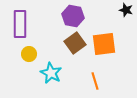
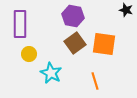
orange square: rotated 15 degrees clockwise
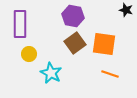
orange line: moved 15 px right, 7 px up; rotated 54 degrees counterclockwise
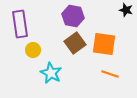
purple rectangle: rotated 8 degrees counterclockwise
yellow circle: moved 4 px right, 4 px up
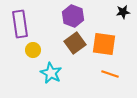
black star: moved 3 px left, 2 px down; rotated 24 degrees counterclockwise
purple hexagon: rotated 10 degrees clockwise
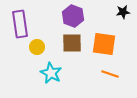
brown square: moved 3 px left; rotated 35 degrees clockwise
yellow circle: moved 4 px right, 3 px up
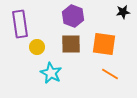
brown square: moved 1 px left, 1 px down
orange line: rotated 12 degrees clockwise
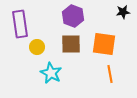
orange line: rotated 48 degrees clockwise
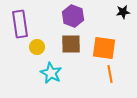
orange square: moved 4 px down
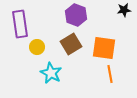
black star: moved 1 px right, 2 px up
purple hexagon: moved 3 px right, 1 px up
brown square: rotated 30 degrees counterclockwise
